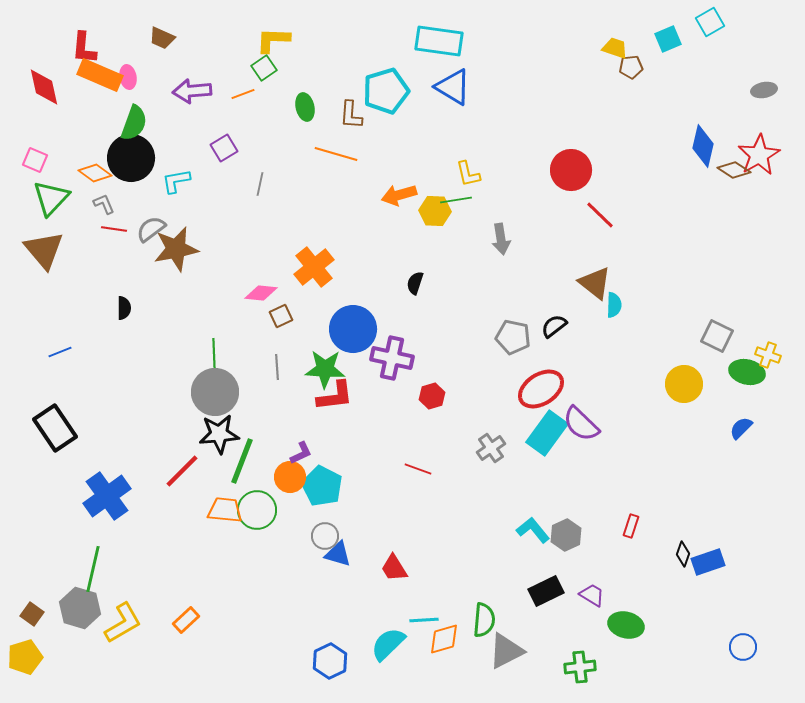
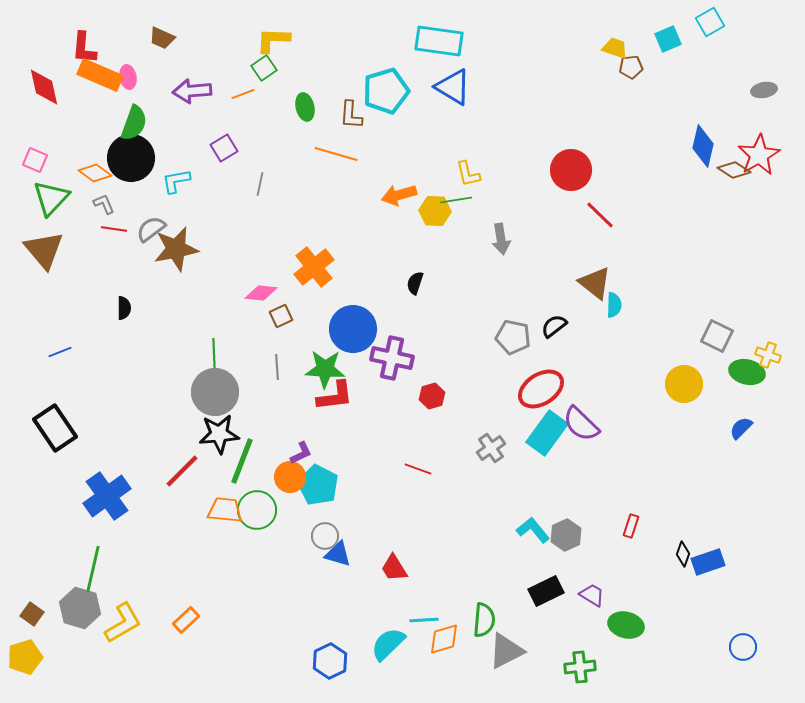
cyan pentagon at (322, 486): moved 4 px left, 1 px up
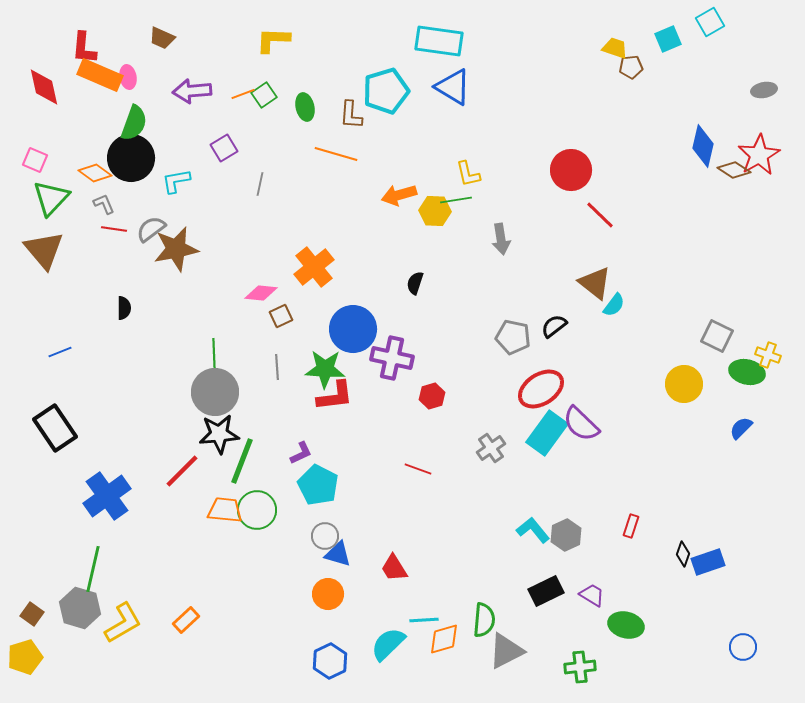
green square at (264, 68): moved 27 px down
cyan semicircle at (614, 305): rotated 35 degrees clockwise
orange circle at (290, 477): moved 38 px right, 117 px down
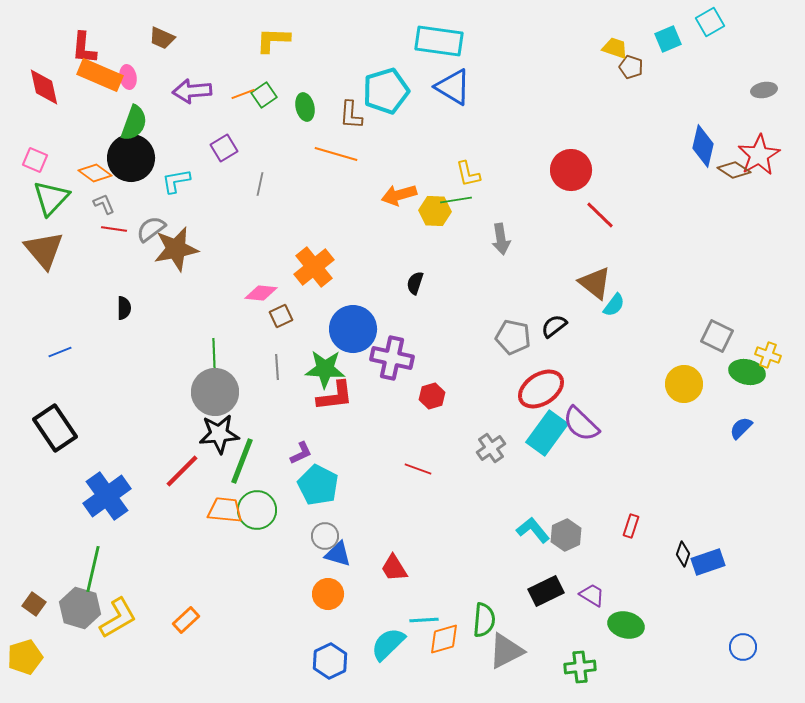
brown pentagon at (631, 67): rotated 25 degrees clockwise
brown square at (32, 614): moved 2 px right, 10 px up
yellow L-shape at (123, 623): moved 5 px left, 5 px up
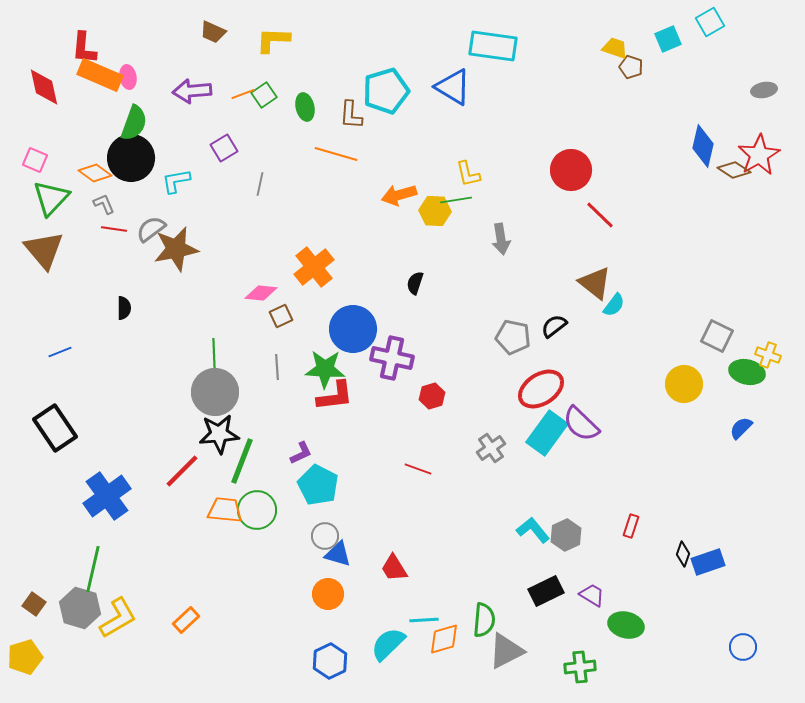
brown trapezoid at (162, 38): moved 51 px right, 6 px up
cyan rectangle at (439, 41): moved 54 px right, 5 px down
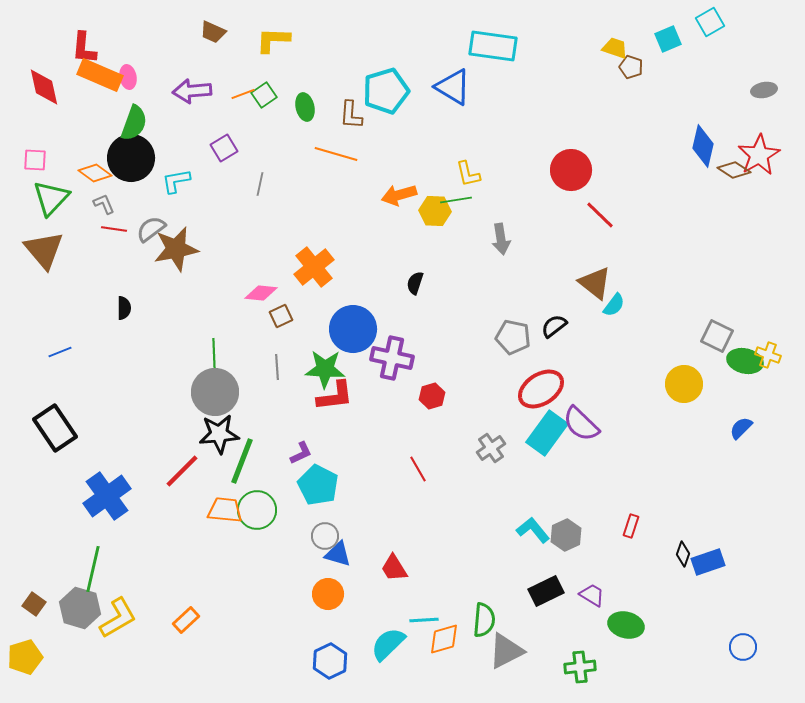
pink square at (35, 160): rotated 20 degrees counterclockwise
green ellipse at (747, 372): moved 2 px left, 11 px up
red line at (418, 469): rotated 40 degrees clockwise
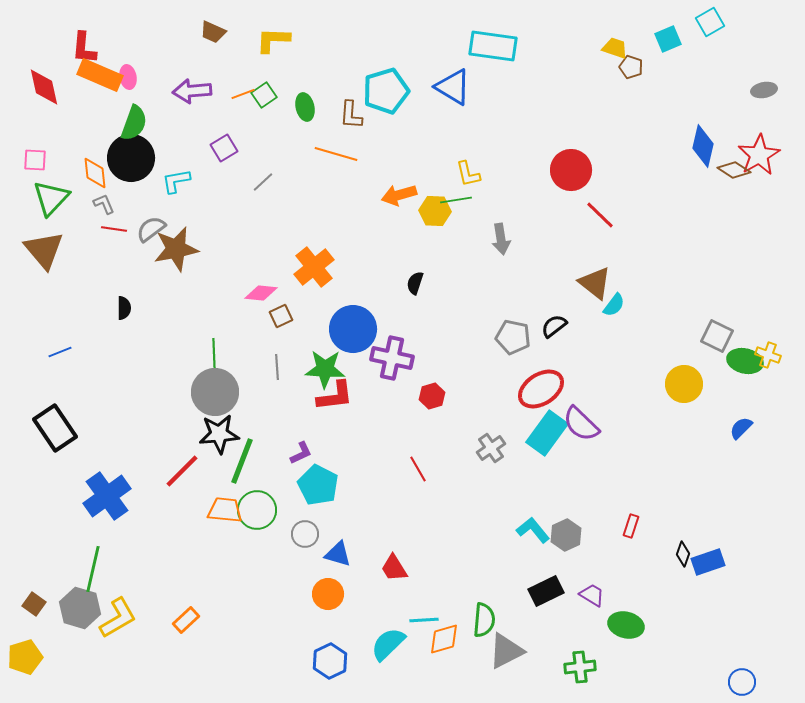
orange diamond at (95, 173): rotated 48 degrees clockwise
gray line at (260, 184): moved 3 px right, 2 px up; rotated 35 degrees clockwise
gray circle at (325, 536): moved 20 px left, 2 px up
blue circle at (743, 647): moved 1 px left, 35 px down
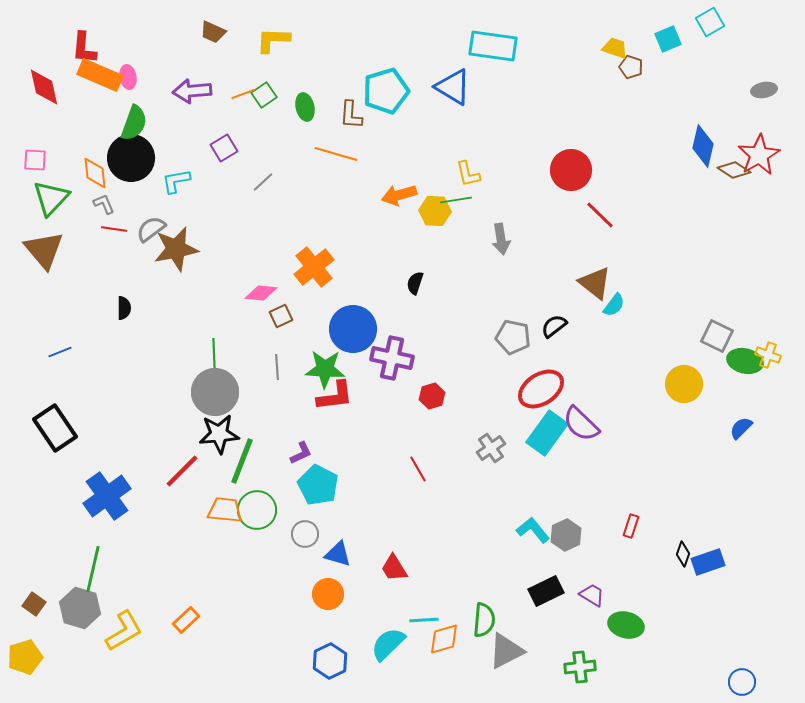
yellow L-shape at (118, 618): moved 6 px right, 13 px down
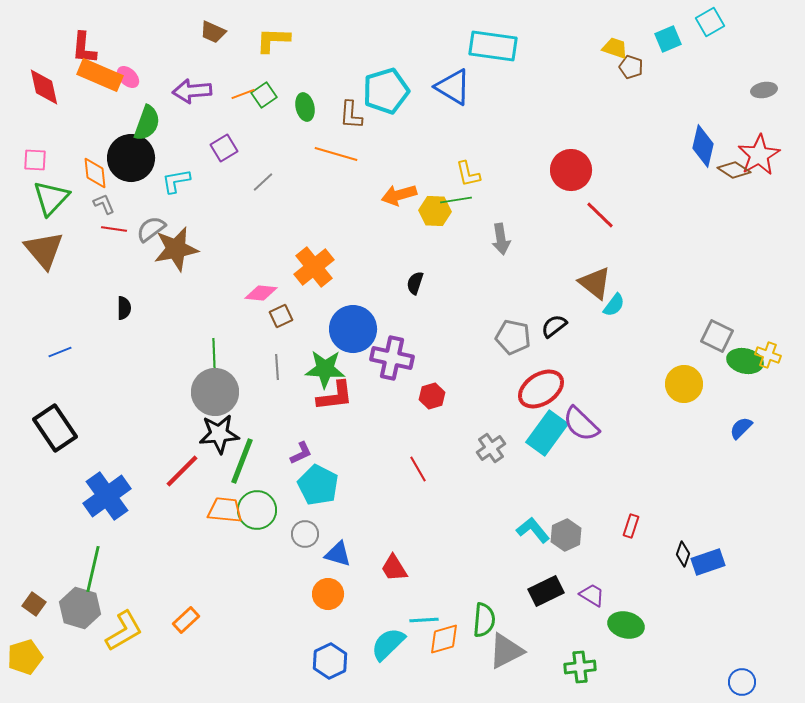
pink ellipse at (128, 77): rotated 35 degrees counterclockwise
green semicircle at (134, 123): moved 13 px right
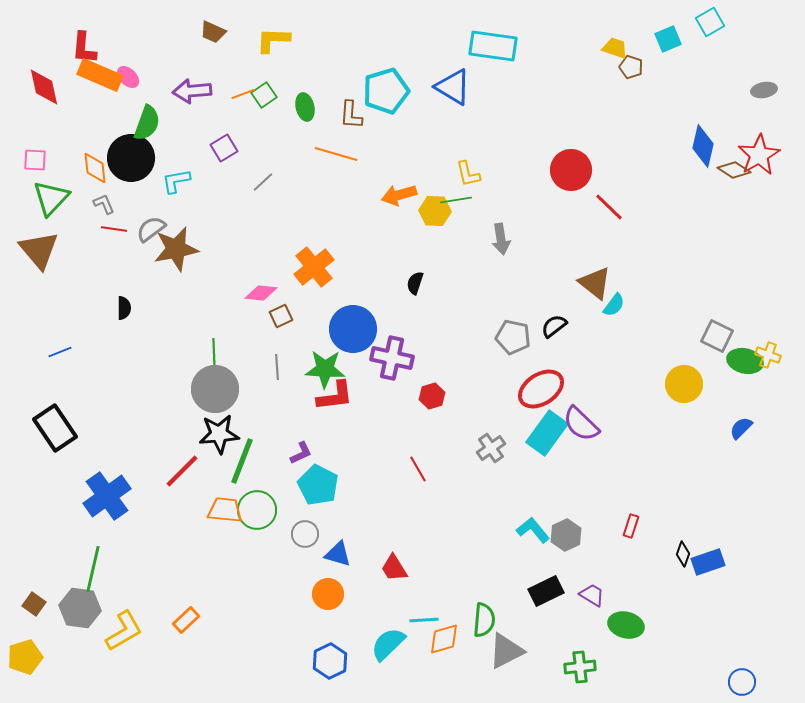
orange diamond at (95, 173): moved 5 px up
red line at (600, 215): moved 9 px right, 8 px up
brown triangle at (44, 250): moved 5 px left
gray circle at (215, 392): moved 3 px up
gray hexagon at (80, 608): rotated 9 degrees counterclockwise
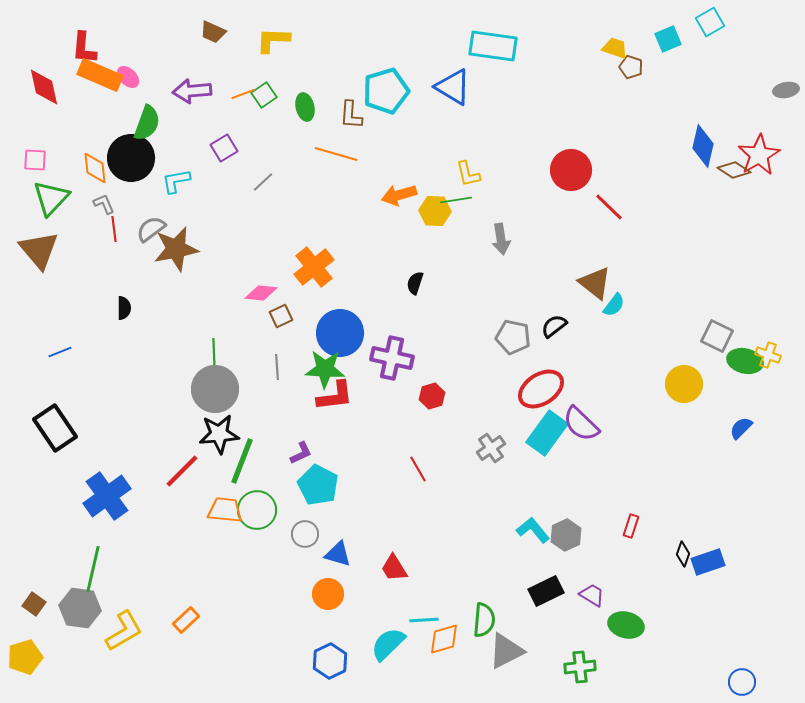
gray ellipse at (764, 90): moved 22 px right
red line at (114, 229): rotated 75 degrees clockwise
blue circle at (353, 329): moved 13 px left, 4 px down
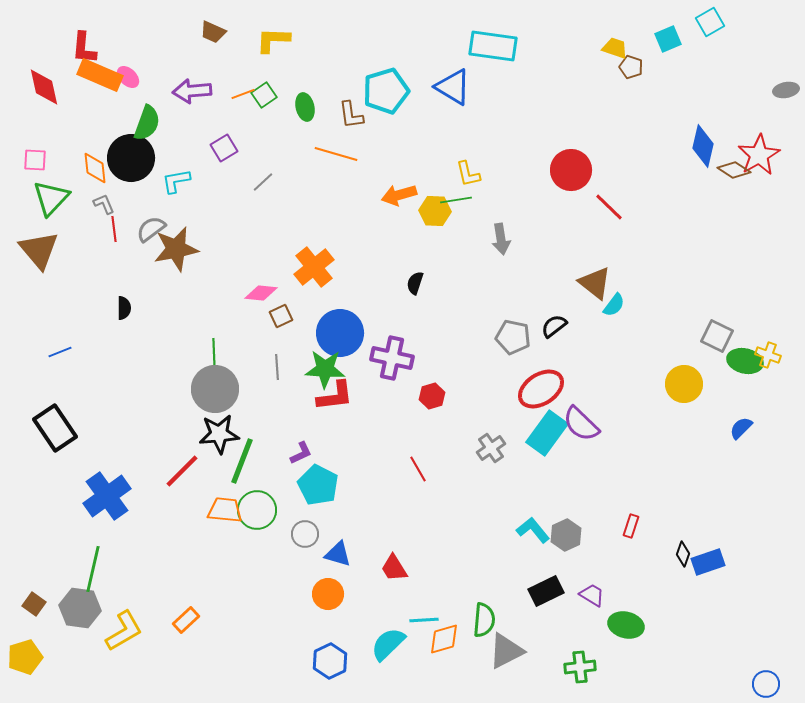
brown L-shape at (351, 115): rotated 12 degrees counterclockwise
blue circle at (742, 682): moved 24 px right, 2 px down
